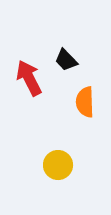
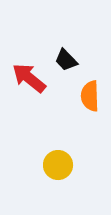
red arrow: rotated 24 degrees counterclockwise
orange semicircle: moved 5 px right, 6 px up
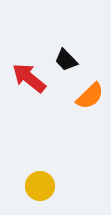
orange semicircle: rotated 132 degrees counterclockwise
yellow circle: moved 18 px left, 21 px down
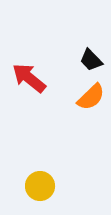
black trapezoid: moved 25 px right
orange semicircle: moved 1 px right, 1 px down
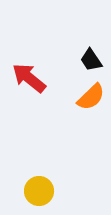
black trapezoid: rotated 10 degrees clockwise
yellow circle: moved 1 px left, 5 px down
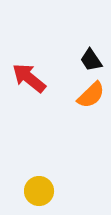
orange semicircle: moved 2 px up
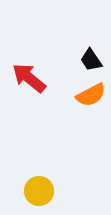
orange semicircle: rotated 16 degrees clockwise
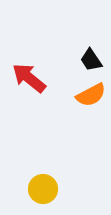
yellow circle: moved 4 px right, 2 px up
